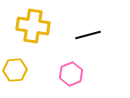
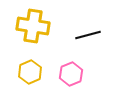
yellow hexagon: moved 15 px right, 2 px down; rotated 20 degrees counterclockwise
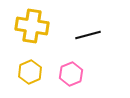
yellow cross: moved 1 px left
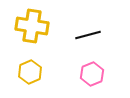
pink hexagon: moved 21 px right
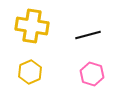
pink hexagon: rotated 20 degrees counterclockwise
